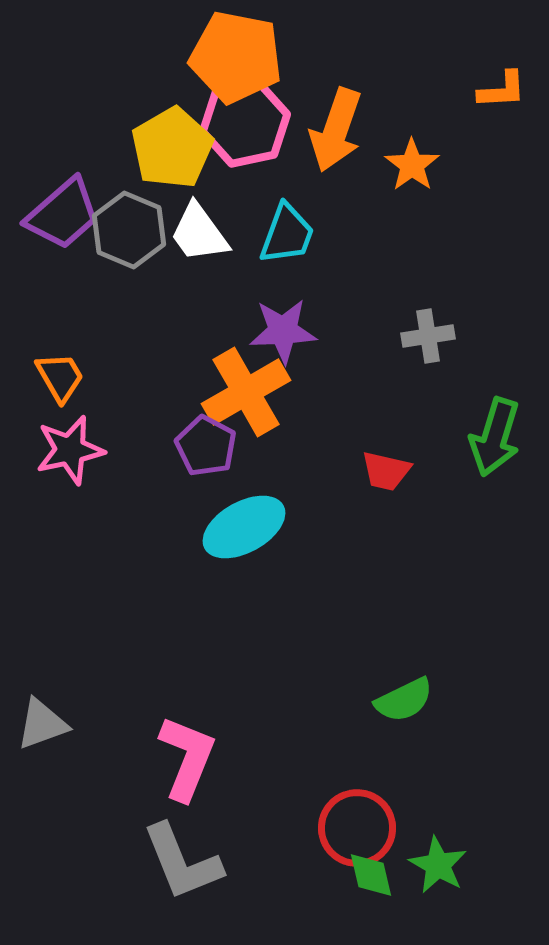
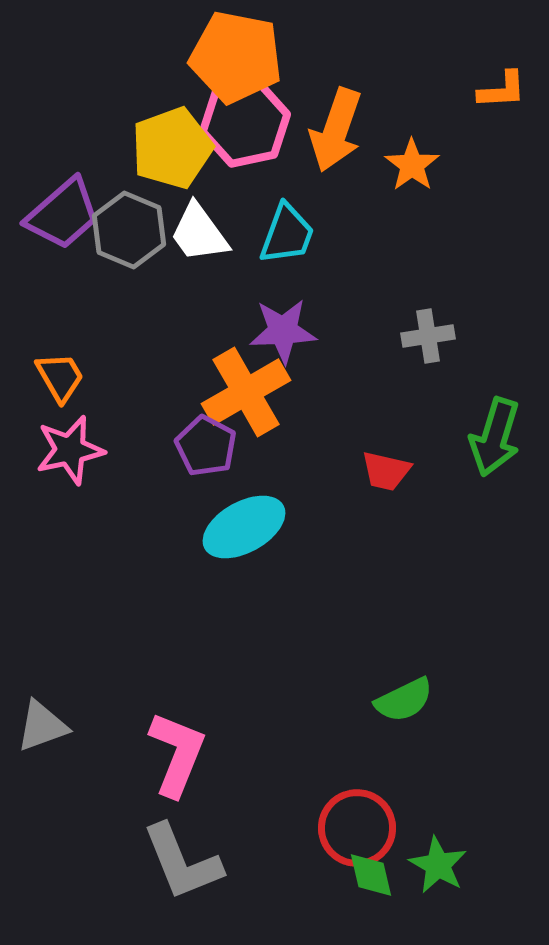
yellow pentagon: rotated 10 degrees clockwise
gray triangle: moved 2 px down
pink L-shape: moved 10 px left, 4 px up
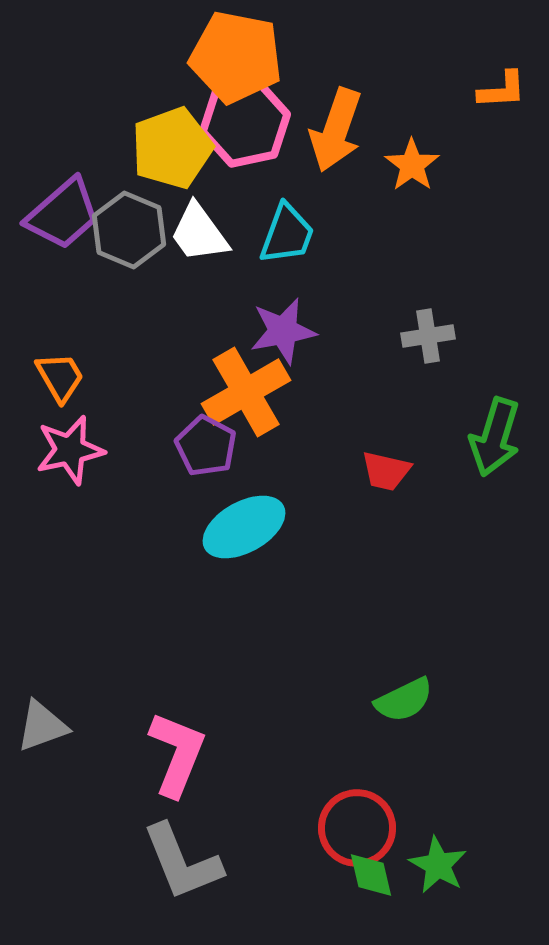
purple star: rotated 8 degrees counterclockwise
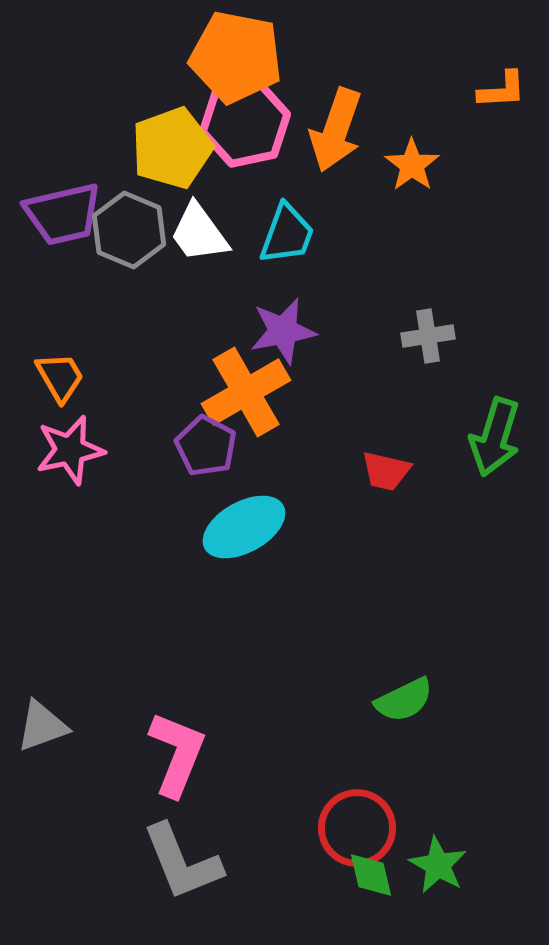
purple trapezoid: rotated 28 degrees clockwise
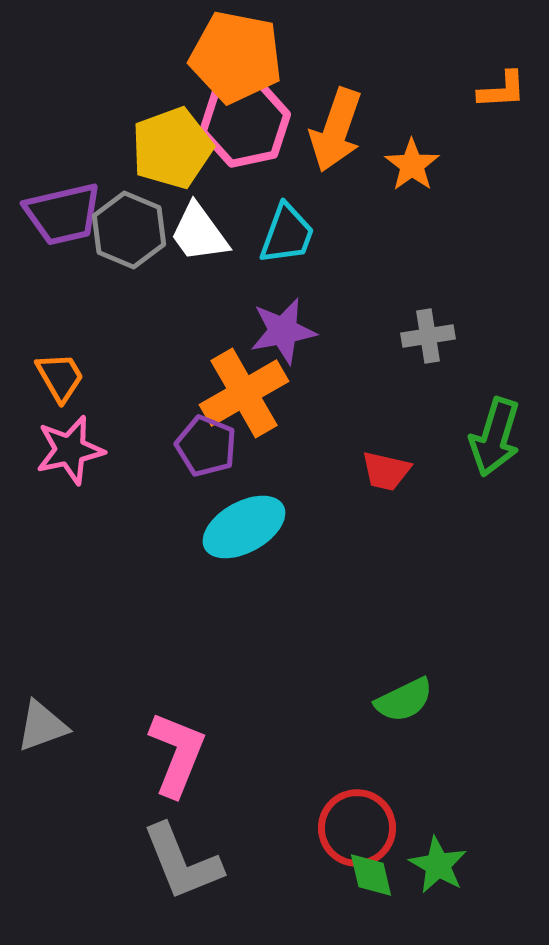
orange cross: moved 2 px left, 1 px down
purple pentagon: rotated 6 degrees counterclockwise
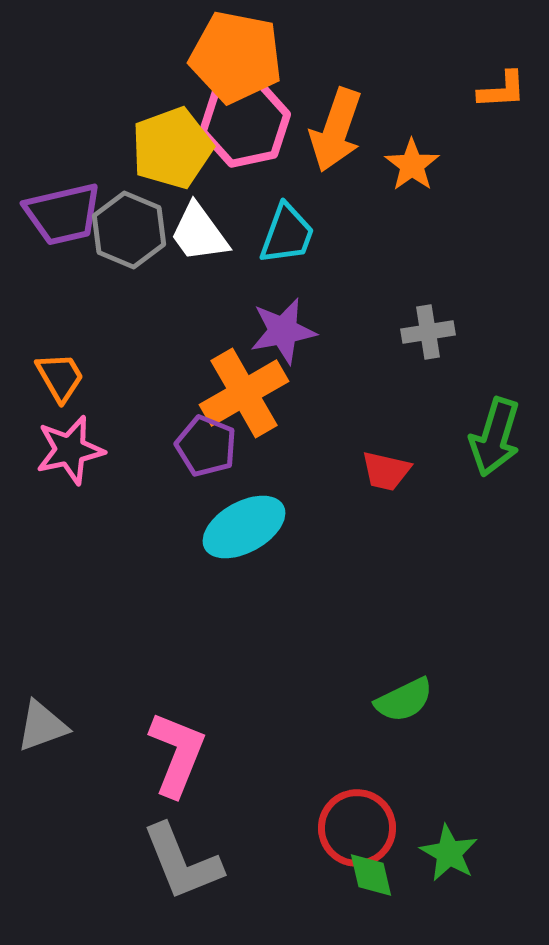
gray cross: moved 4 px up
green star: moved 11 px right, 12 px up
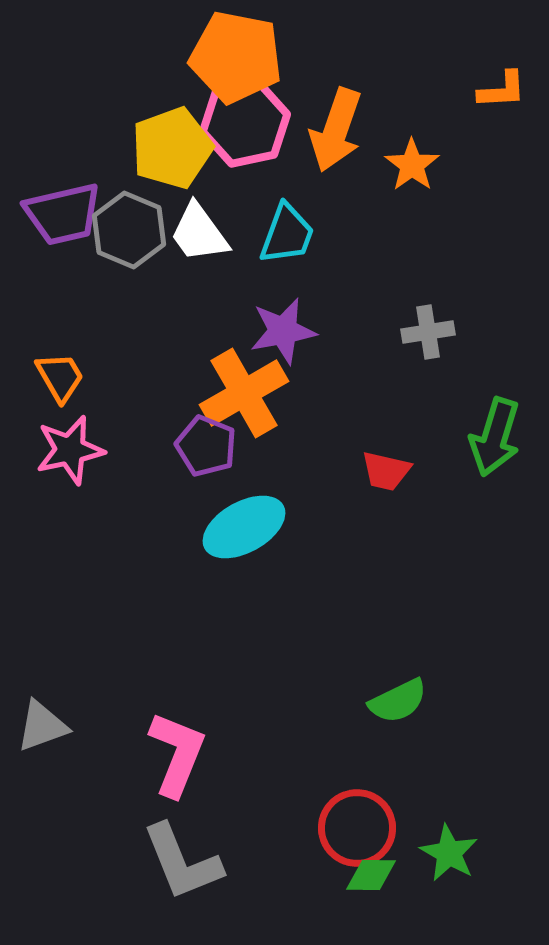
green semicircle: moved 6 px left, 1 px down
green diamond: rotated 76 degrees counterclockwise
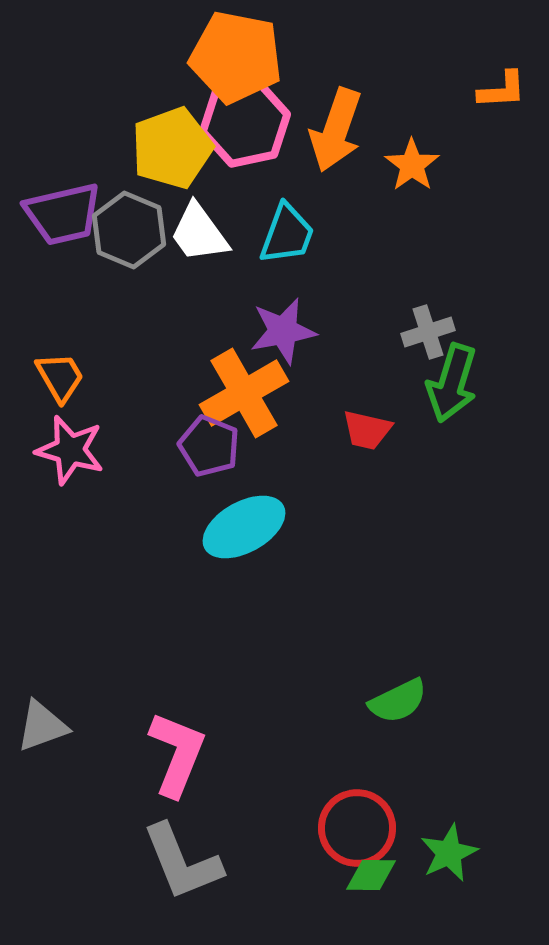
gray cross: rotated 9 degrees counterclockwise
green arrow: moved 43 px left, 54 px up
purple pentagon: moved 3 px right
pink star: rotated 28 degrees clockwise
red trapezoid: moved 19 px left, 41 px up
green star: rotated 18 degrees clockwise
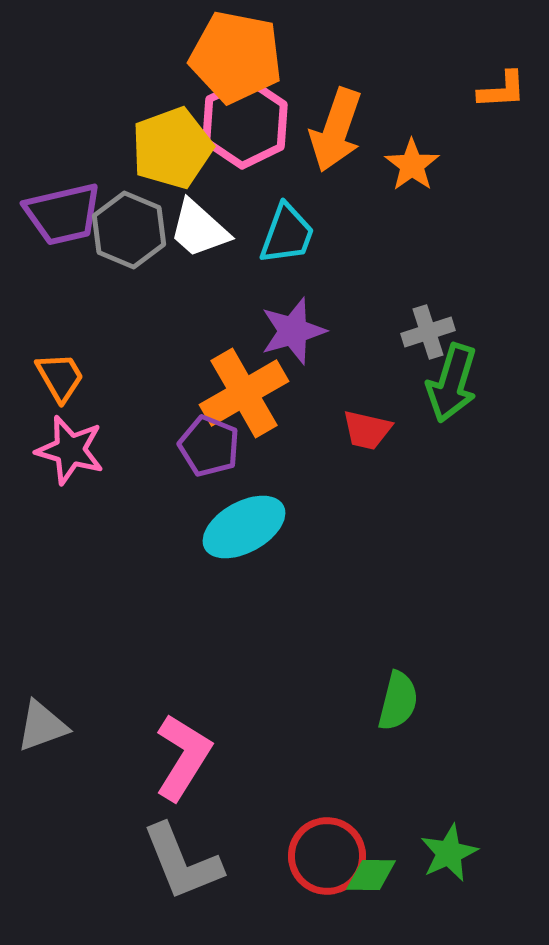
pink hexagon: rotated 14 degrees counterclockwise
white trapezoid: moved 4 px up; rotated 12 degrees counterclockwise
purple star: moved 10 px right; rotated 6 degrees counterclockwise
green semicircle: rotated 50 degrees counterclockwise
pink L-shape: moved 6 px right, 3 px down; rotated 10 degrees clockwise
red circle: moved 30 px left, 28 px down
